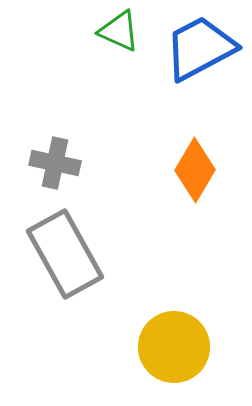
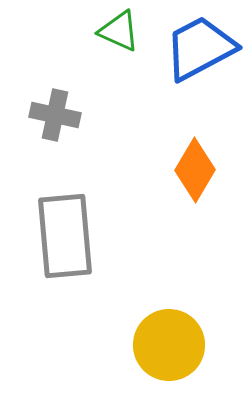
gray cross: moved 48 px up
gray rectangle: moved 18 px up; rotated 24 degrees clockwise
yellow circle: moved 5 px left, 2 px up
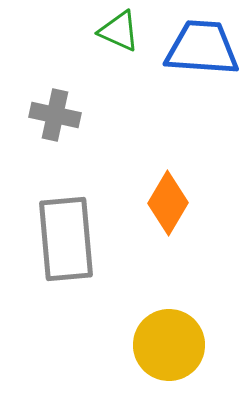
blue trapezoid: moved 2 px right; rotated 32 degrees clockwise
orange diamond: moved 27 px left, 33 px down
gray rectangle: moved 1 px right, 3 px down
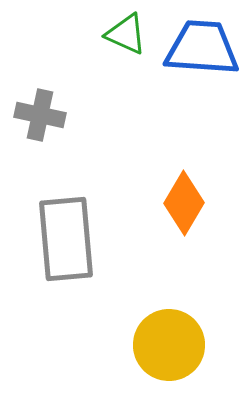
green triangle: moved 7 px right, 3 px down
gray cross: moved 15 px left
orange diamond: moved 16 px right
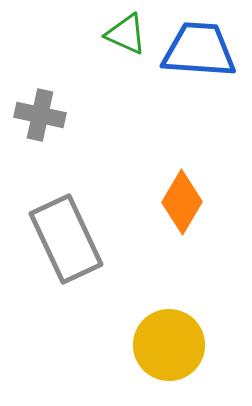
blue trapezoid: moved 3 px left, 2 px down
orange diamond: moved 2 px left, 1 px up
gray rectangle: rotated 20 degrees counterclockwise
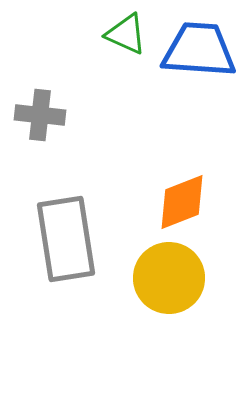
gray cross: rotated 6 degrees counterclockwise
orange diamond: rotated 38 degrees clockwise
gray rectangle: rotated 16 degrees clockwise
yellow circle: moved 67 px up
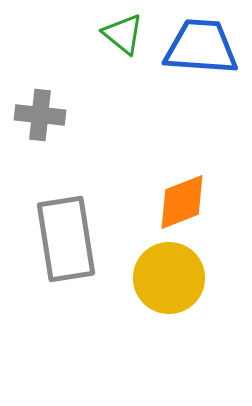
green triangle: moved 3 px left; rotated 15 degrees clockwise
blue trapezoid: moved 2 px right, 3 px up
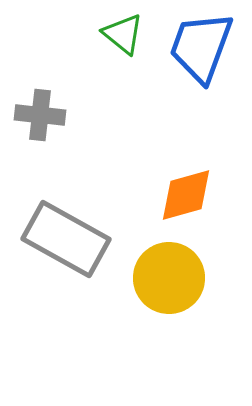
blue trapezoid: rotated 74 degrees counterclockwise
orange diamond: moved 4 px right, 7 px up; rotated 6 degrees clockwise
gray rectangle: rotated 52 degrees counterclockwise
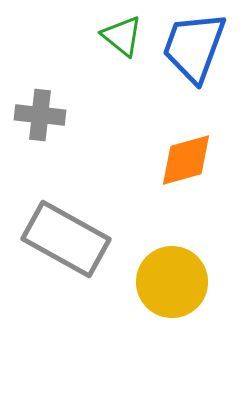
green triangle: moved 1 px left, 2 px down
blue trapezoid: moved 7 px left
orange diamond: moved 35 px up
yellow circle: moved 3 px right, 4 px down
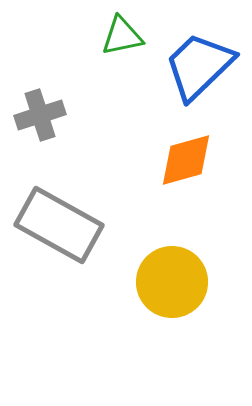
green triangle: rotated 51 degrees counterclockwise
blue trapezoid: moved 5 px right, 19 px down; rotated 26 degrees clockwise
gray cross: rotated 24 degrees counterclockwise
gray rectangle: moved 7 px left, 14 px up
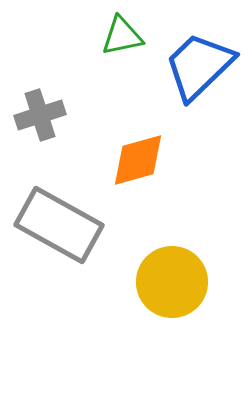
orange diamond: moved 48 px left
